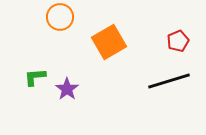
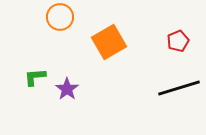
black line: moved 10 px right, 7 px down
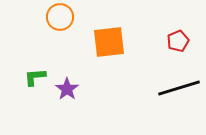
orange square: rotated 24 degrees clockwise
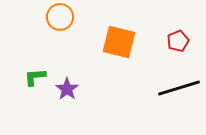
orange square: moved 10 px right; rotated 20 degrees clockwise
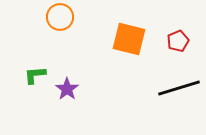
orange square: moved 10 px right, 3 px up
green L-shape: moved 2 px up
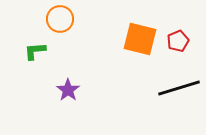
orange circle: moved 2 px down
orange square: moved 11 px right
green L-shape: moved 24 px up
purple star: moved 1 px right, 1 px down
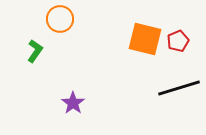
orange square: moved 5 px right
green L-shape: rotated 130 degrees clockwise
purple star: moved 5 px right, 13 px down
